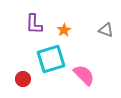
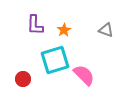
purple L-shape: moved 1 px right, 1 px down
cyan square: moved 4 px right, 1 px down
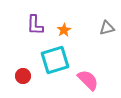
gray triangle: moved 1 px right, 2 px up; rotated 35 degrees counterclockwise
pink semicircle: moved 4 px right, 5 px down
red circle: moved 3 px up
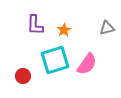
pink semicircle: moved 1 px left, 16 px up; rotated 80 degrees clockwise
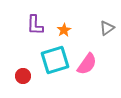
gray triangle: rotated 21 degrees counterclockwise
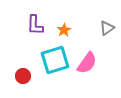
pink semicircle: moved 1 px up
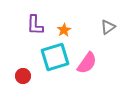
gray triangle: moved 1 px right, 1 px up
cyan square: moved 3 px up
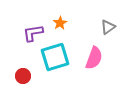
purple L-shape: moved 2 px left, 8 px down; rotated 80 degrees clockwise
orange star: moved 4 px left, 7 px up
pink semicircle: moved 7 px right, 5 px up; rotated 15 degrees counterclockwise
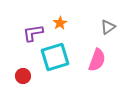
pink semicircle: moved 3 px right, 2 px down
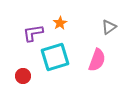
gray triangle: moved 1 px right
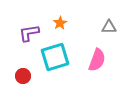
gray triangle: rotated 35 degrees clockwise
purple L-shape: moved 4 px left
